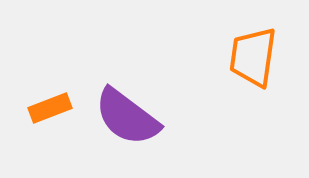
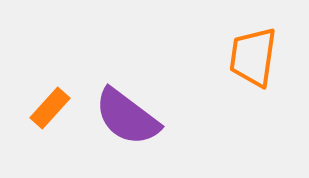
orange rectangle: rotated 27 degrees counterclockwise
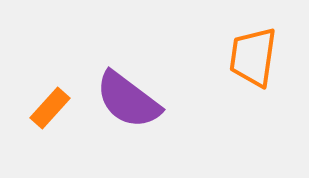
purple semicircle: moved 1 px right, 17 px up
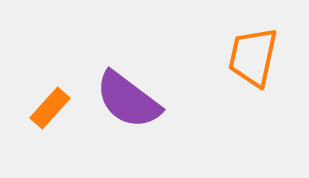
orange trapezoid: rotated 4 degrees clockwise
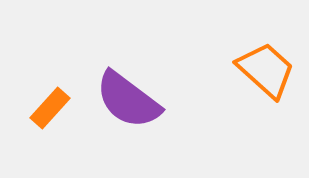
orange trapezoid: moved 13 px right, 13 px down; rotated 120 degrees clockwise
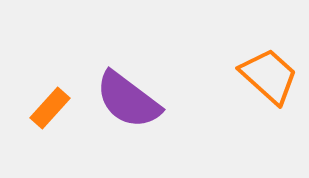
orange trapezoid: moved 3 px right, 6 px down
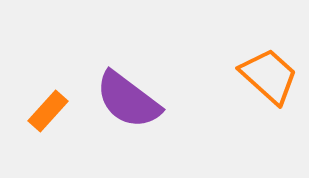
orange rectangle: moved 2 px left, 3 px down
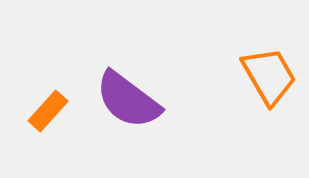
orange trapezoid: rotated 18 degrees clockwise
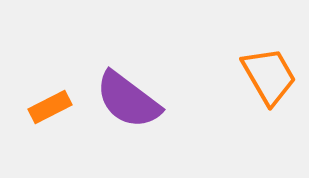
orange rectangle: moved 2 px right, 4 px up; rotated 21 degrees clockwise
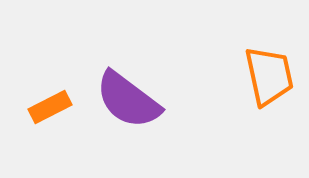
orange trapezoid: rotated 18 degrees clockwise
